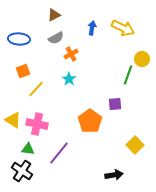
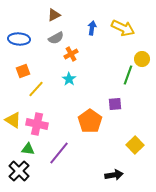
black cross: moved 3 px left; rotated 10 degrees clockwise
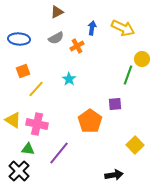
brown triangle: moved 3 px right, 3 px up
orange cross: moved 6 px right, 8 px up
